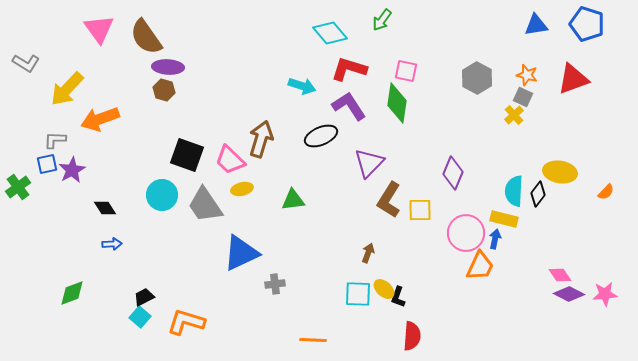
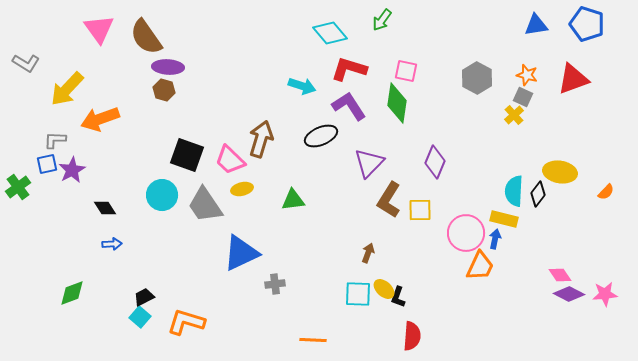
purple diamond at (453, 173): moved 18 px left, 11 px up
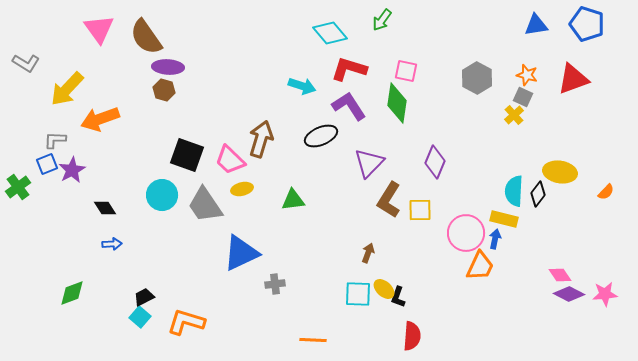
blue square at (47, 164): rotated 10 degrees counterclockwise
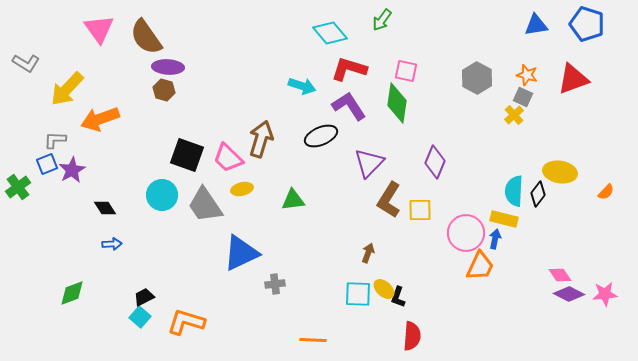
pink trapezoid at (230, 160): moved 2 px left, 2 px up
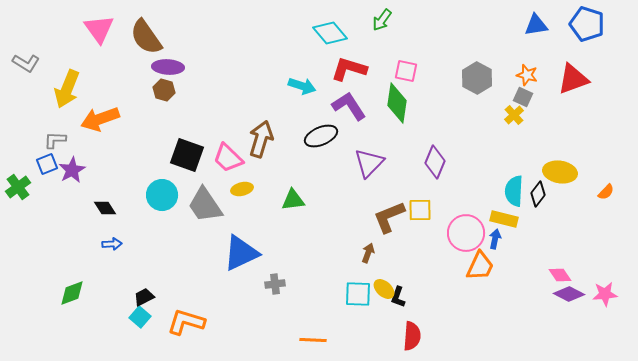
yellow arrow at (67, 89): rotated 21 degrees counterclockwise
brown L-shape at (389, 200): moved 17 px down; rotated 36 degrees clockwise
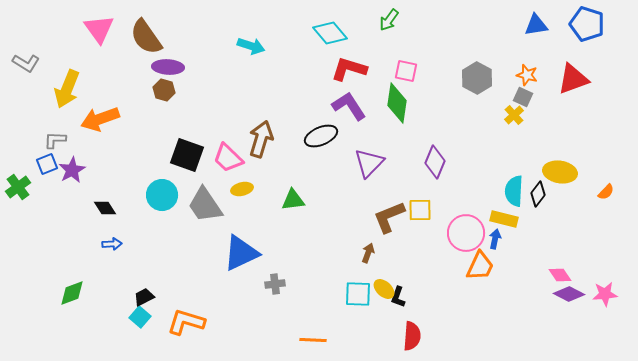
green arrow at (382, 20): moved 7 px right
cyan arrow at (302, 86): moved 51 px left, 40 px up
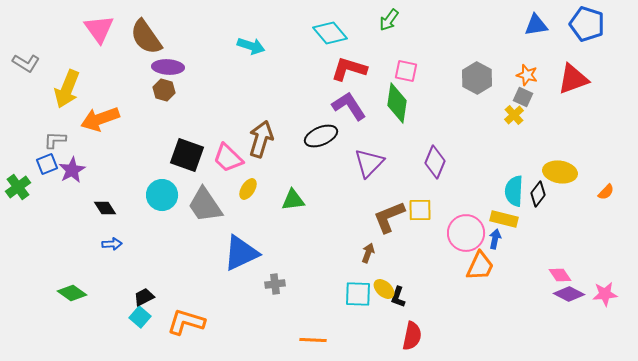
yellow ellipse at (242, 189): moved 6 px right; rotated 45 degrees counterclockwise
green diamond at (72, 293): rotated 56 degrees clockwise
red semicircle at (412, 336): rotated 8 degrees clockwise
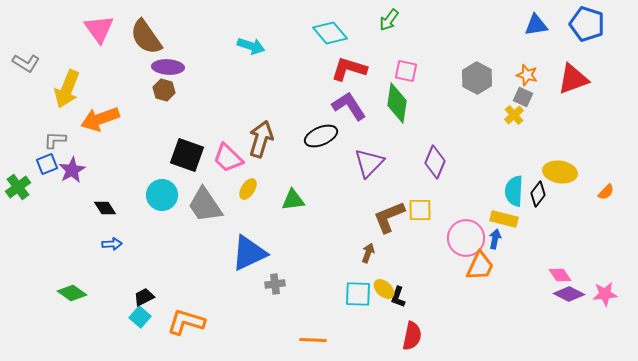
pink circle at (466, 233): moved 5 px down
blue triangle at (241, 253): moved 8 px right
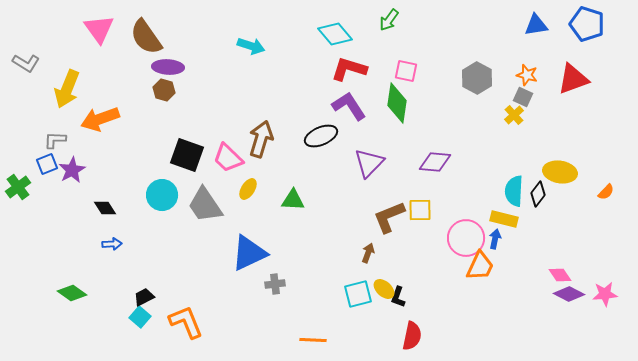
cyan diamond at (330, 33): moved 5 px right, 1 px down
purple diamond at (435, 162): rotated 72 degrees clockwise
green triangle at (293, 200): rotated 10 degrees clockwise
cyan square at (358, 294): rotated 16 degrees counterclockwise
orange L-shape at (186, 322): rotated 51 degrees clockwise
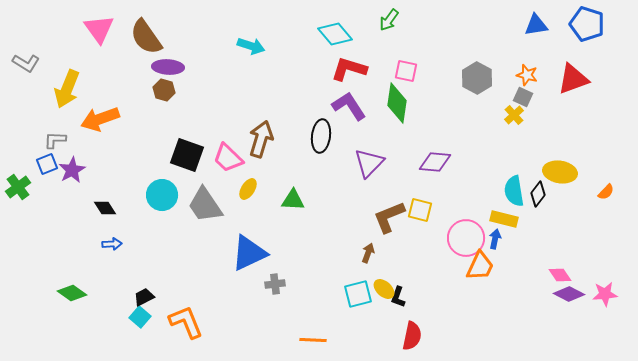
black ellipse at (321, 136): rotated 60 degrees counterclockwise
cyan semicircle at (514, 191): rotated 12 degrees counterclockwise
yellow square at (420, 210): rotated 15 degrees clockwise
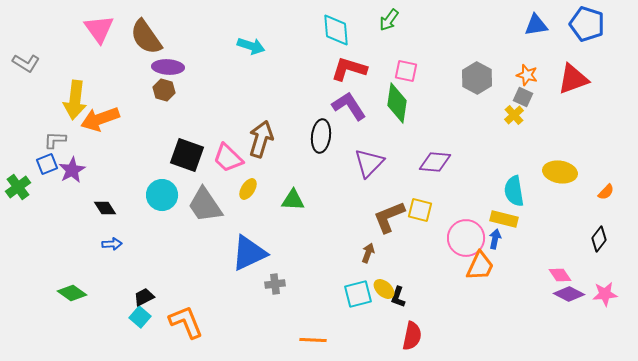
cyan diamond at (335, 34): moved 1 px right, 4 px up; rotated 36 degrees clockwise
yellow arrow at (67, 89): moved 8 px right, 11 px down; rotated 15 degrees counterclockwise
black diamond at (538, 194): moved 61 px right, 45 px down
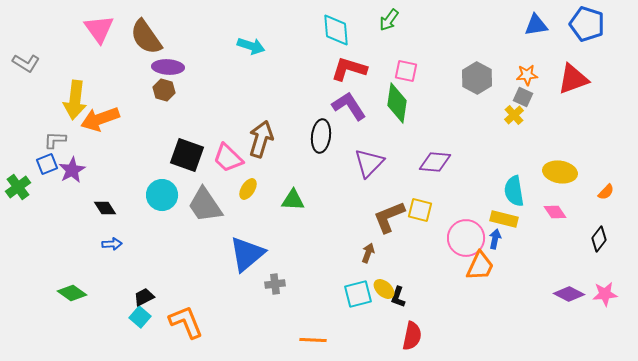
orange star at (527, 75): rotated 20 degrees counterclockwise
blue triangle at (249, 253): moved 2 px left, 1 px down; rotated 15 degrees counterclockwise
pink diamond at (560, 275): moved 5 px left, 63 px up
